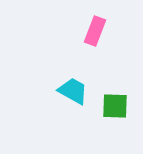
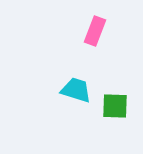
cyan trapezoid: moved 3 px right, 1 px up; rotated 12 degrees counterclockwise
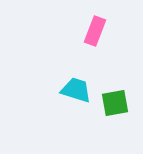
green square: moved 3 px up; rotated 12 degrees counterclockwise
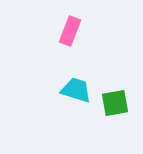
pink rectangle: moved 25 px left
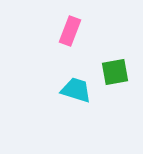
green square: moved 31 px up
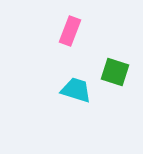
green square: rotated 28 degrees clockwise
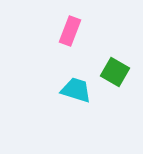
green square: rotated 12 degrees clockwise
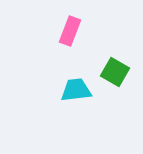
cyan trapezoid: rotated 24 degrees counterclockwise
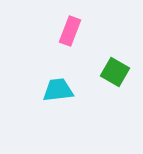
cyan trapezoid: moved 18 px left
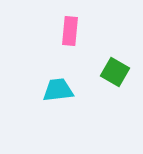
pink rectangle: rotated 16 degrees counterclockwise
